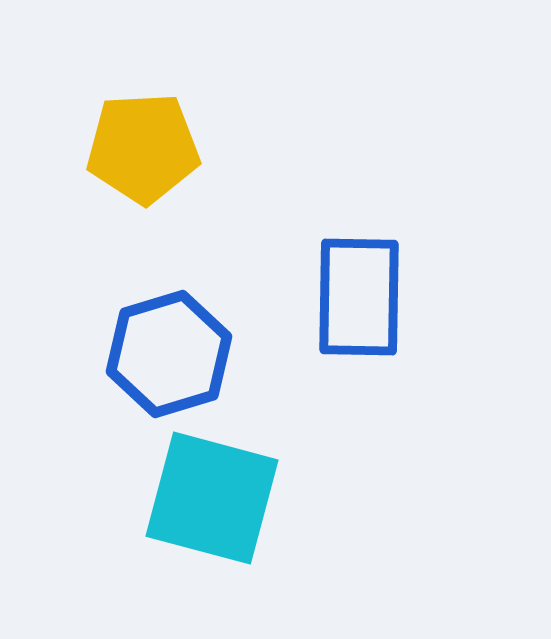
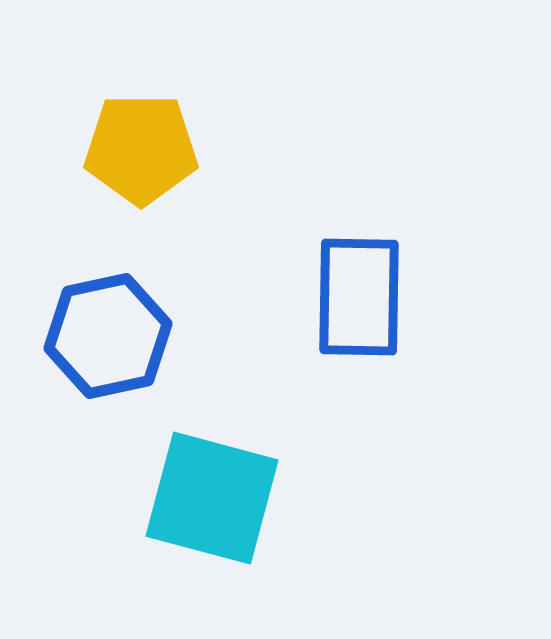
yellow pentagon: moved 2 px left, 1 px down; rotated 3 degrees clockwise
blue hexagon: moved 61 px left, 18 px up; rotated 5 degrees clockwise
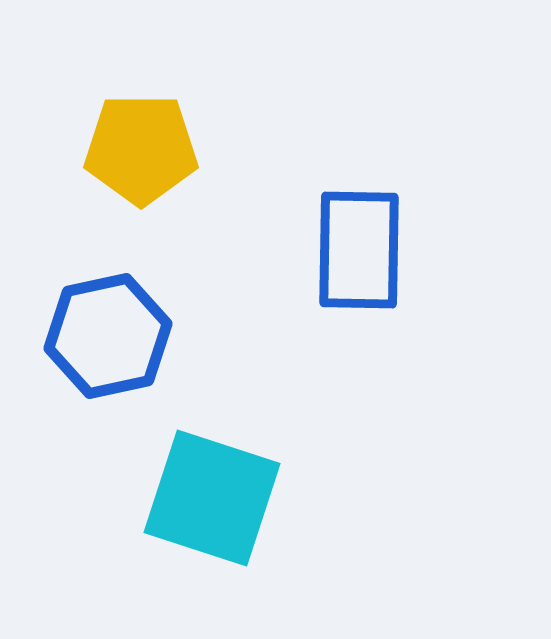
blue rectangle: moved 47 px up
cyan square: rotated 3 degrees clockwise
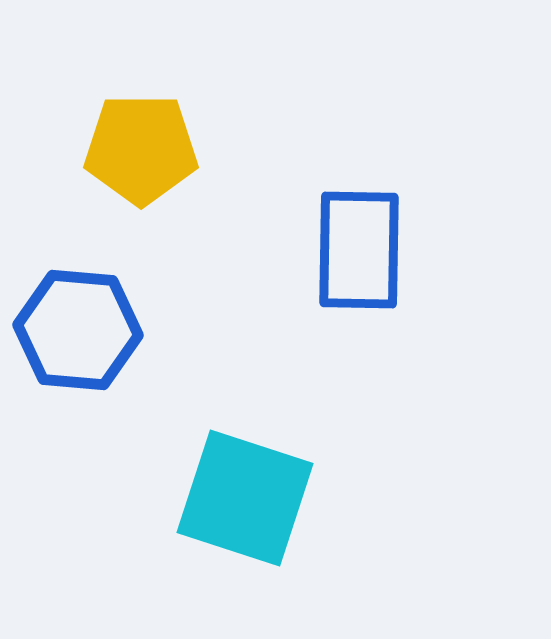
blue hexagon: moved 30 px left, 6 px up; rotated 17 degrees clockwise
cyan square: moved 33 px right
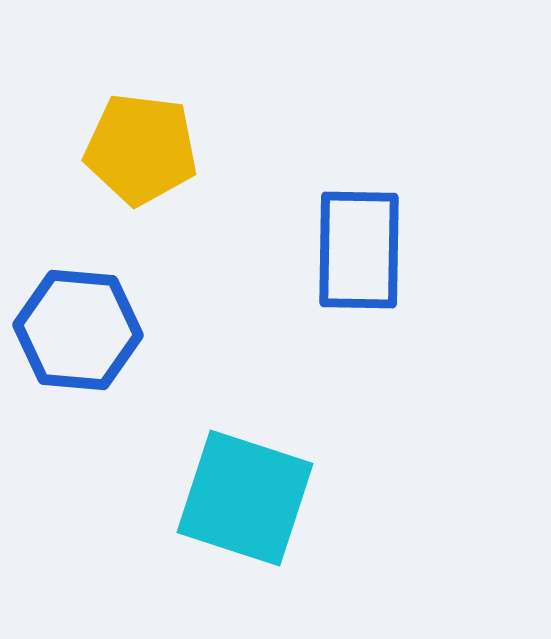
yellow pentagon: rotated 7 degrees clockwise
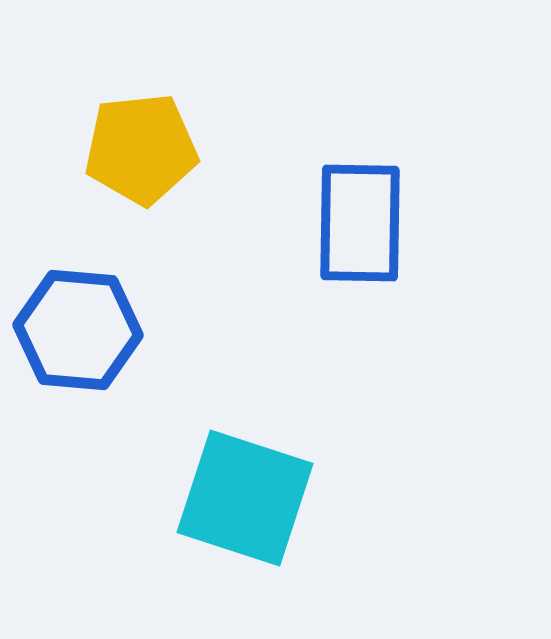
yellow pentagon: rotated 13 degrees counterclockwise
blue rectangle: moved 1 px right, 27 px up
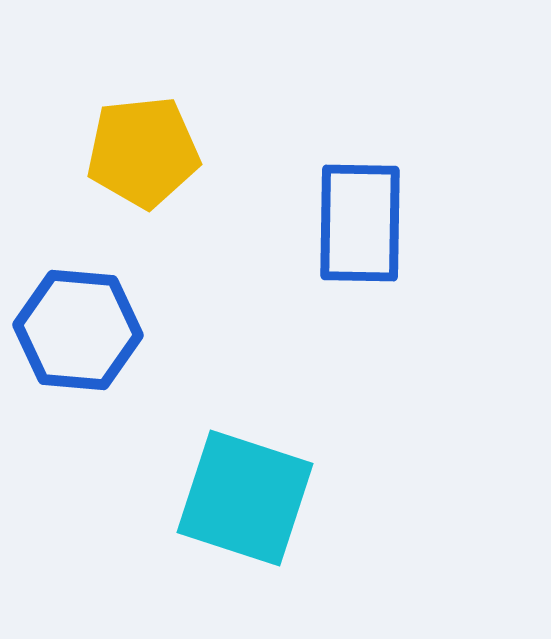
yellow pentagon: moved 2 px right, 3 px down
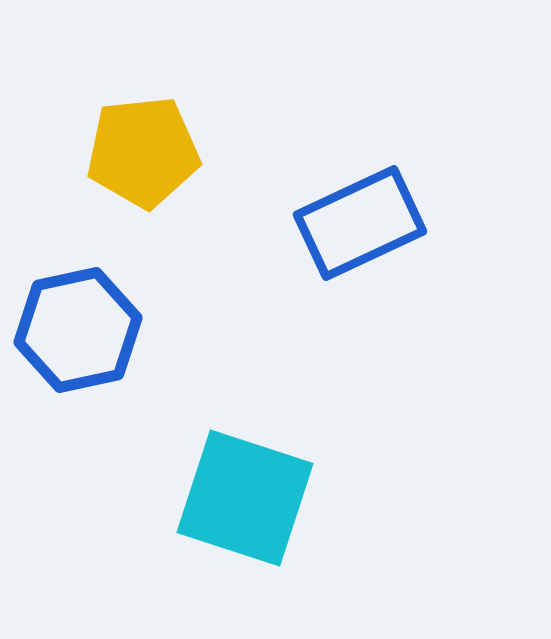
blue rectangle: rotated 64 degrees clockwise
blue hexagon: rotated 17 degrees counterclockwise
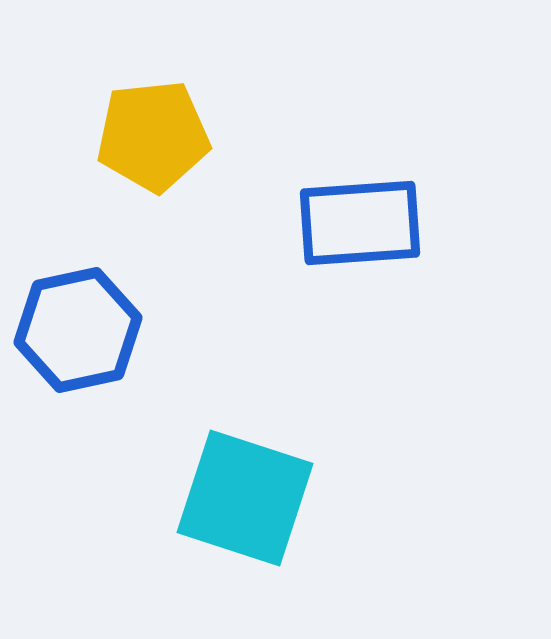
yellow pentagon: moved 10 px right, 16 px up
blue rectangle: rotated 21 degrees clockwise
